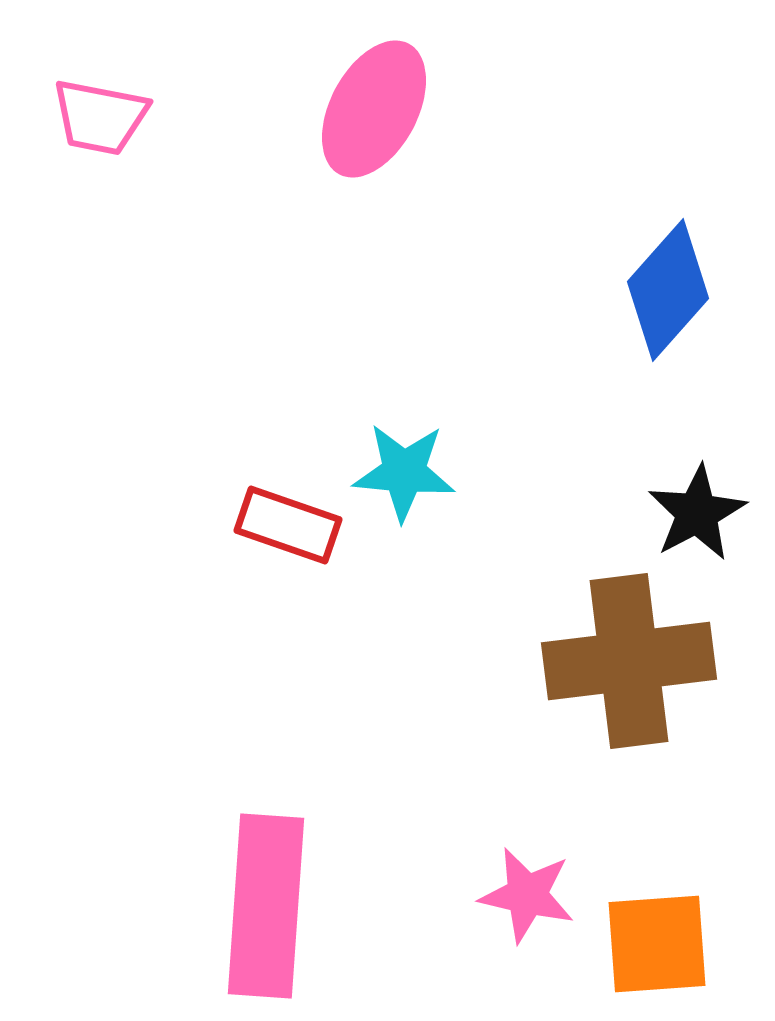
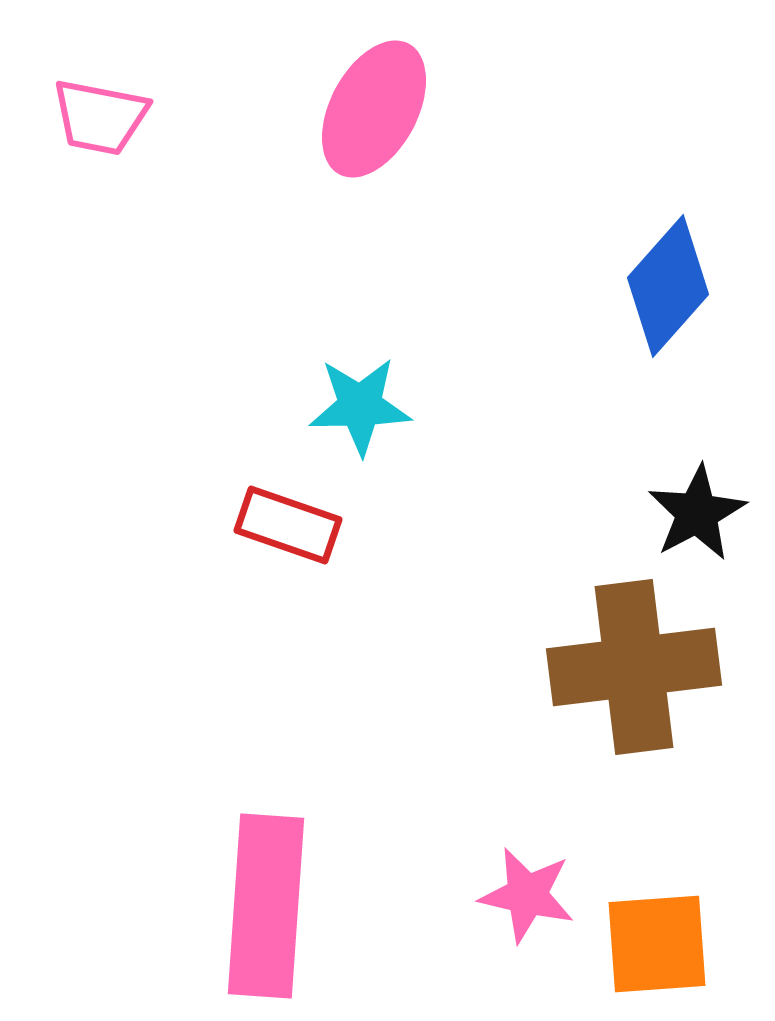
blue diamond: moved 4 px up
cyan star: moved 44 px left, 66 px up; rotated 6 degrees counterclockwise
brown cross: moved 5 px right, 6 px down
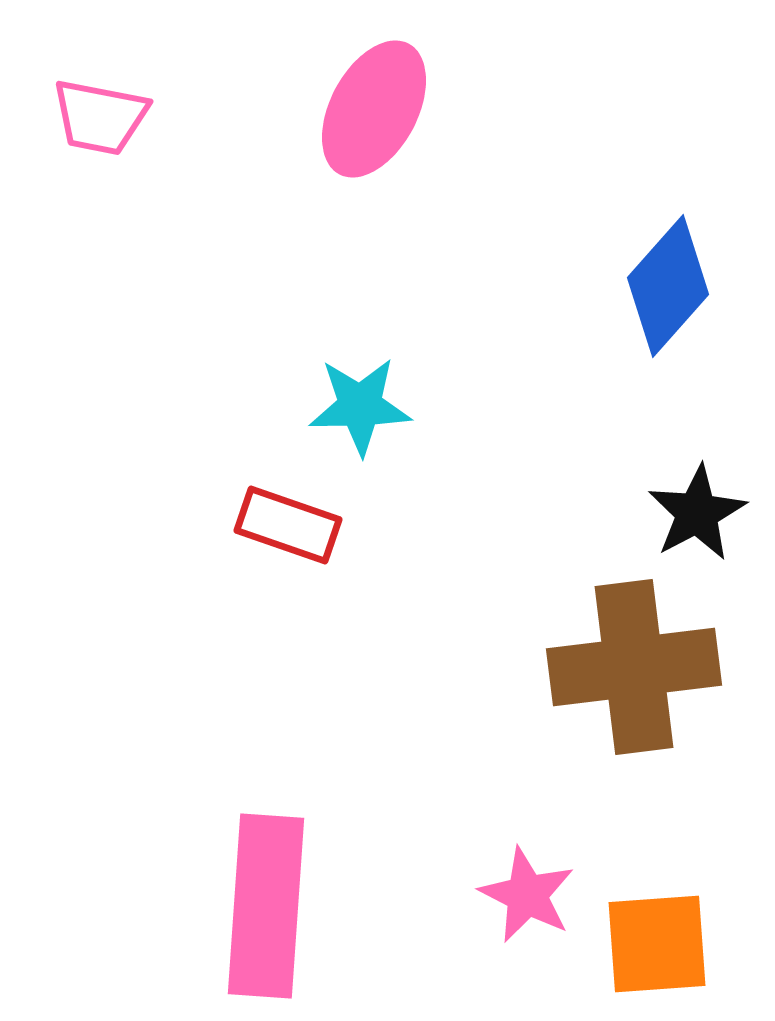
pink star: rotated 14 degrees clockwise
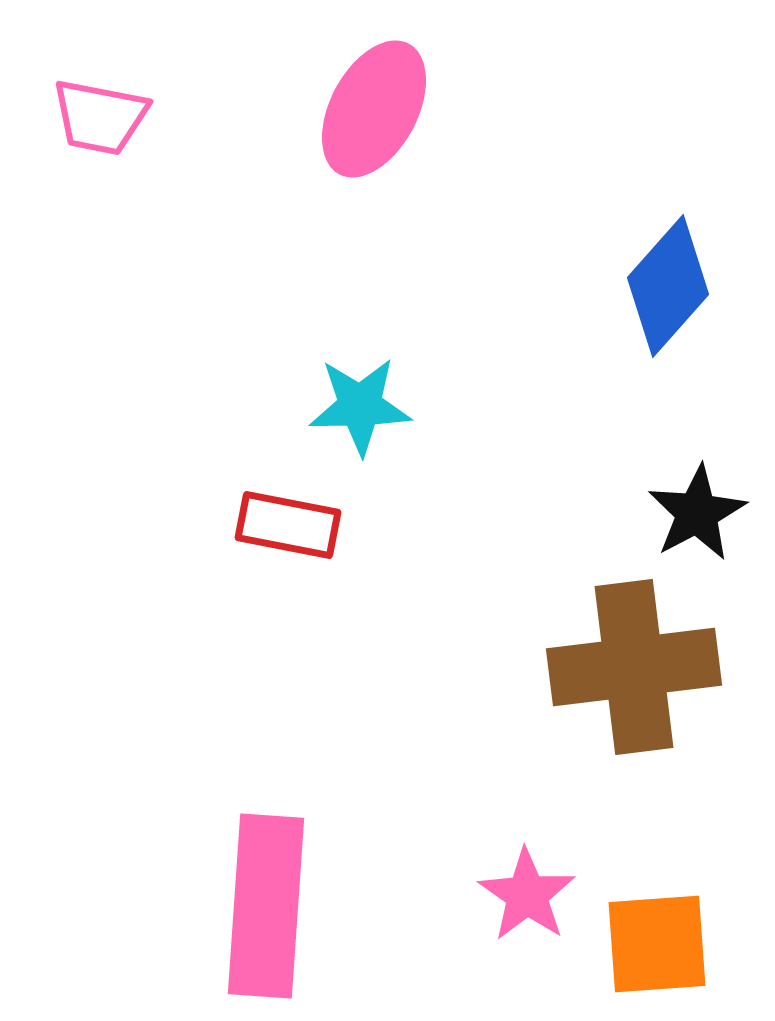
red rectangle: rotated 8 degrees counterclockwise
pink star: rotated 8 degrees clockwise
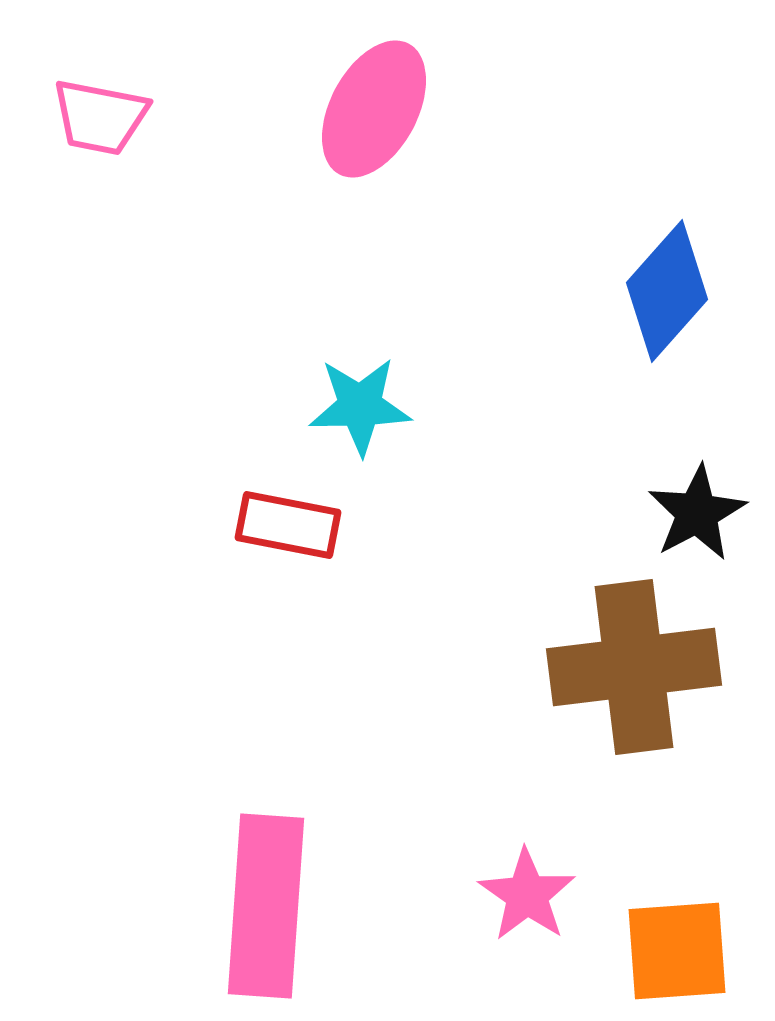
blue diamond: moved 1 px left, 5 px down
orange square: moved 20 px right, 7 px down
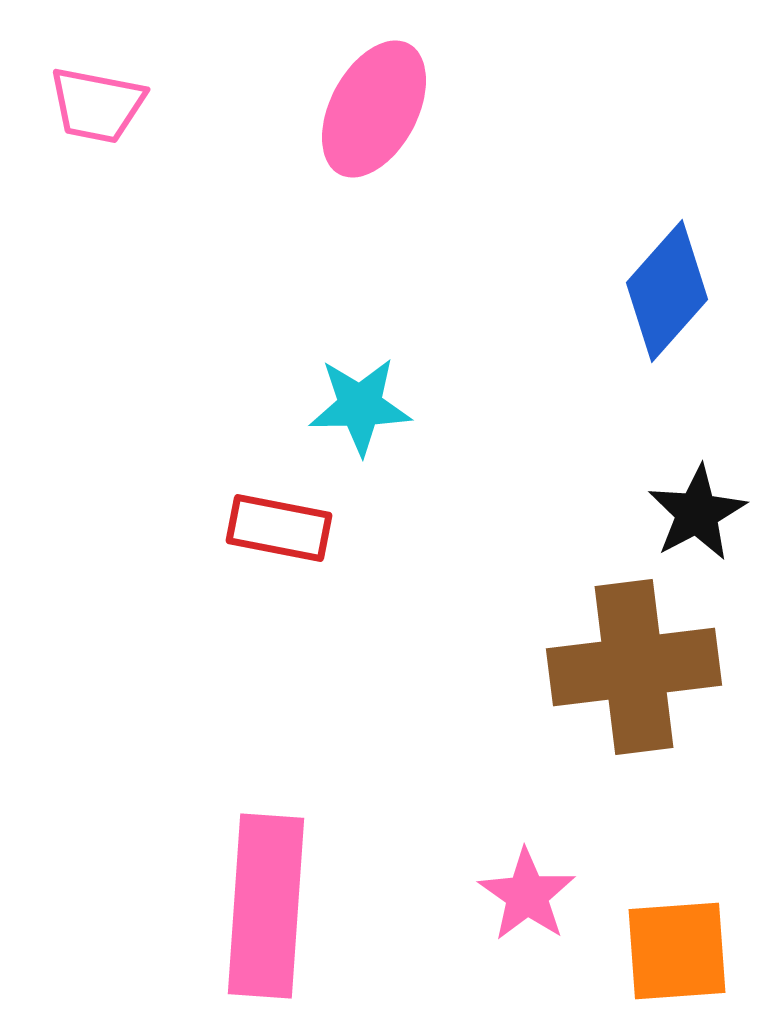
pink trapezoid: moved 3 px left, 12 px up
red rectangle: moved 9 px left, 3 px down
